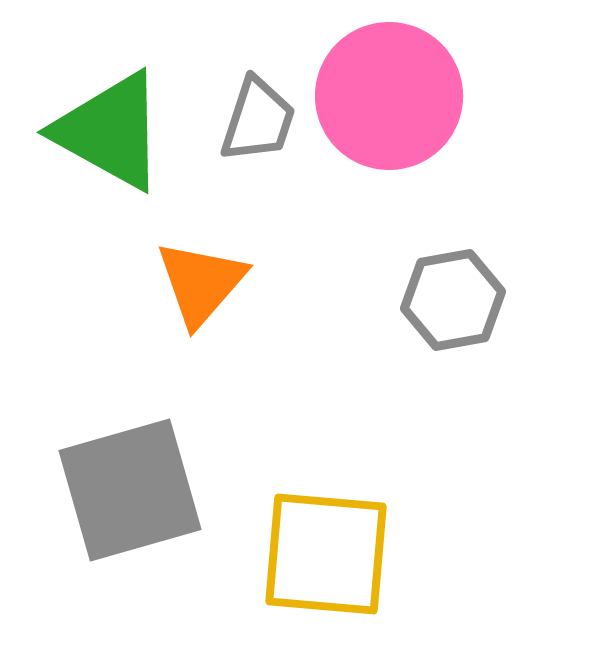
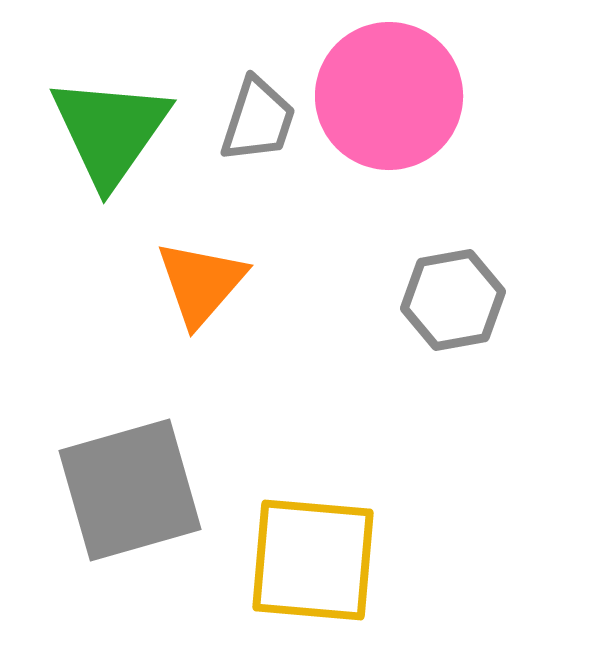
green triangle: rotated 36 degrees clockwise
yellow square: moved 13 px left, 6 px down
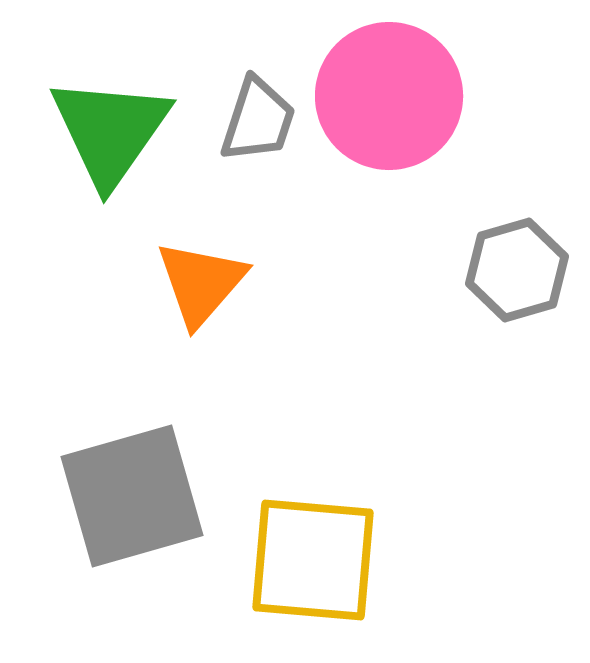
gray hexagon: moved 64 px right, 30 px up; rotated 6 degrees counterclockwise
gray square: moved 2 px right, 6 px down
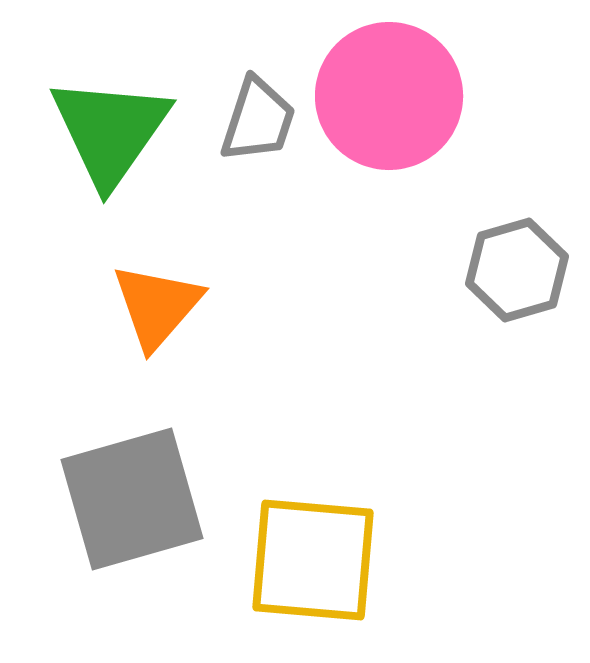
orange triangle: moved 44 px left, 23 px down
gray square: moved 3 px down
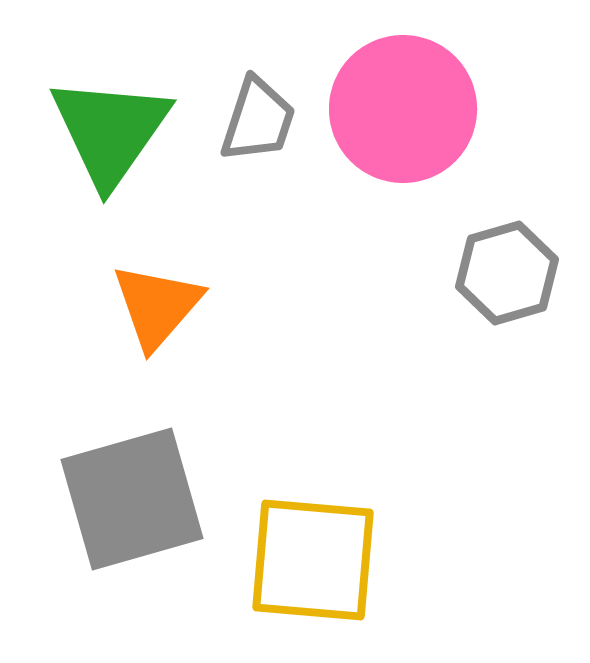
pink circle: moved 14 px right, 13 px down
gray hexagon: moved 10 px left, 3 px down
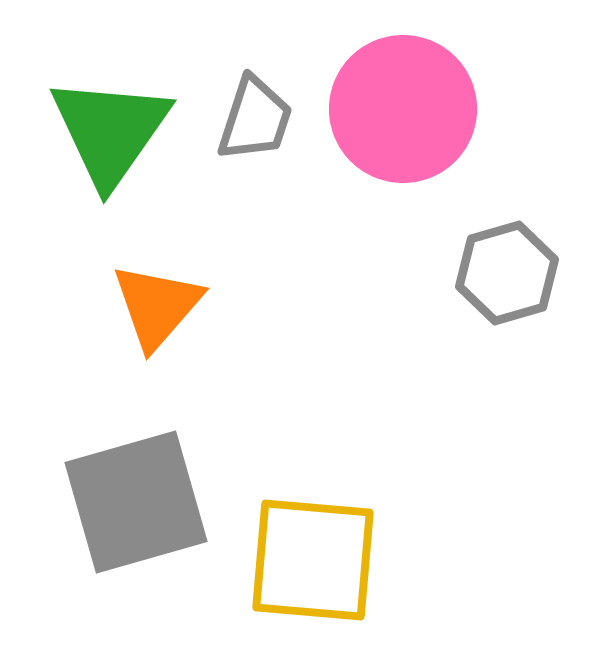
gray trapezoid: moved 3 px left, 1 px up
gray square: moved 4 px right, 3 px down
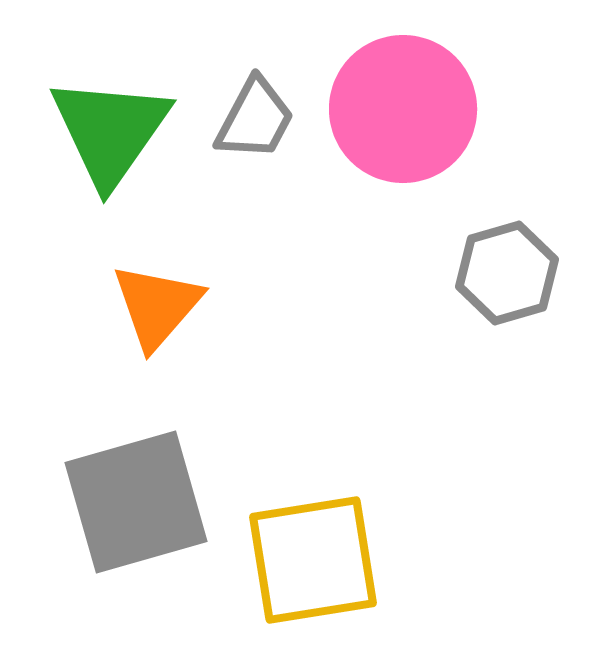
gray trapezoid: rotated 10 degrees clockwise
yellow square: rotated 14 degrees counterclockwise
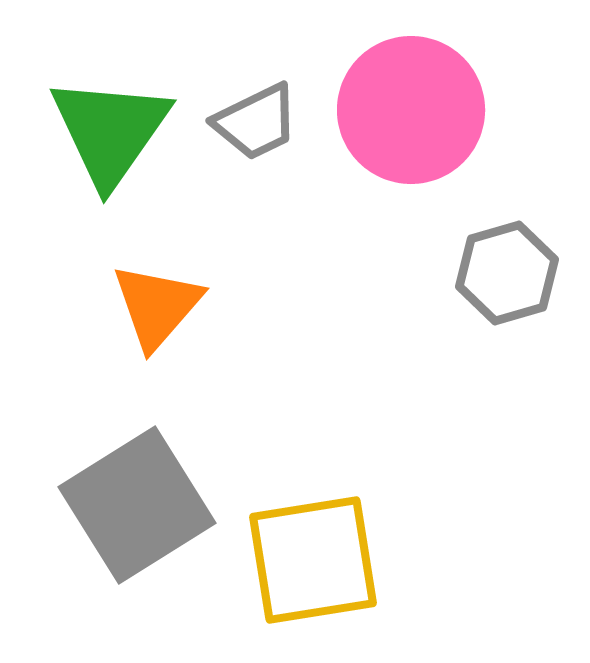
pink circle: moved 8 px right, 1 px down
gray trapezoid: moved 1 px right, 3 px down; rotated 36 degrees clockwise
gray square: moved 1 px right, 3 px down; rotated 16 degrees counterclockwise
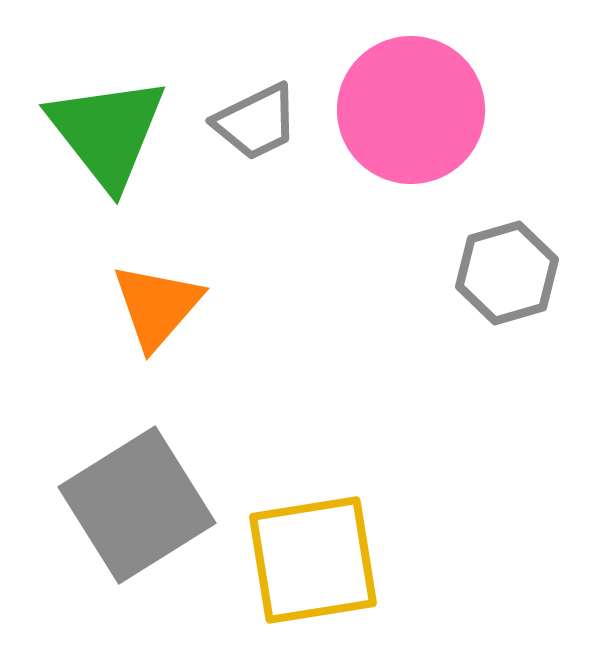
green triangle: moved 3 px left, 1 px down; rotated 13 degrees counterclockwise
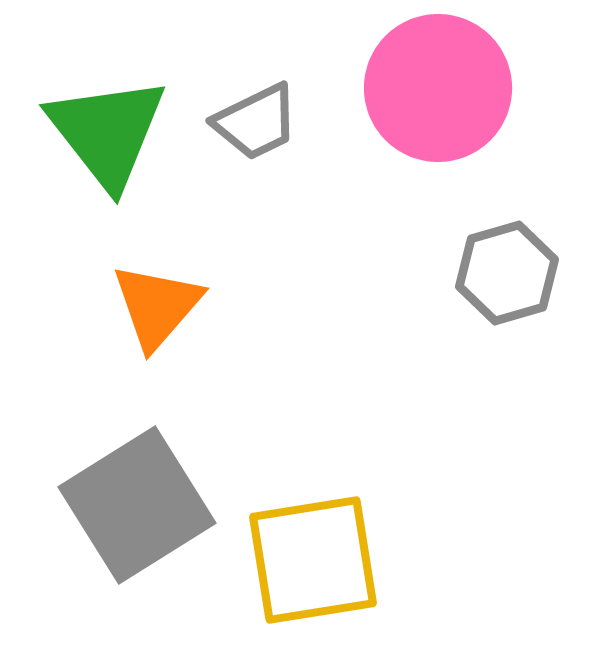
pink circle: moved 27 px right, 22 px up
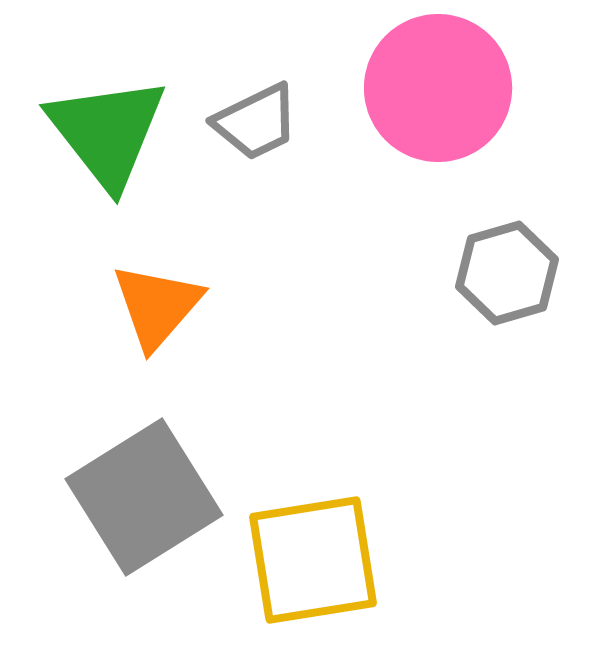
gray square: moved 7 px right, 8 px up
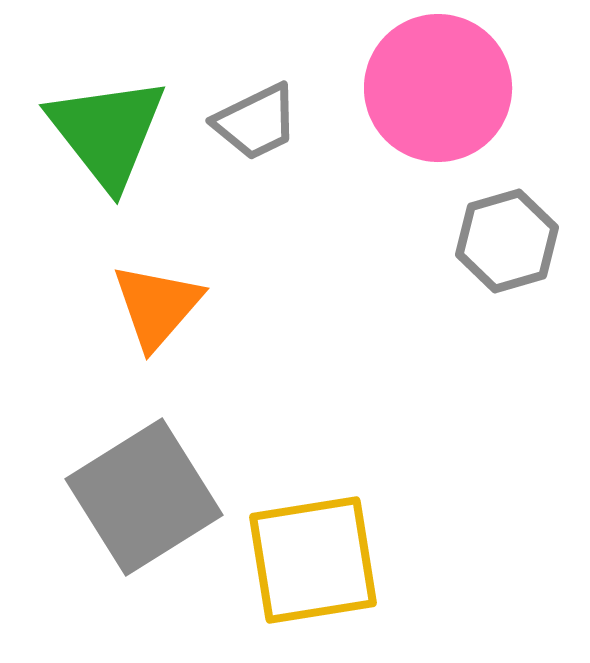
gray hexagon: moved 32 px up
